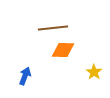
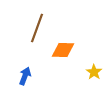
brown line: moved 16 px left; rotated 64 degrees counterclockwise
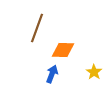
blue arrow: moved 27 px right, 2 px up
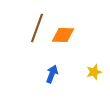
orange diamond: moved 15 px up
yellow star: rotated 21 degrees clockwise
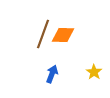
brown line: moved 6 px right, 6 px down
yellow star: rotated 21 degrees counterclockwise
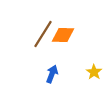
brown line: rotated 12 degrees clockwise
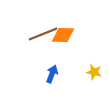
brown line: rotated 36 degrees clockwise
yellow star: rotated 21 degrees counterclockwise
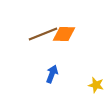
orange diamond: moved 1 px right, 1 px up
yellow star: moved 2 px right, 13 px down
